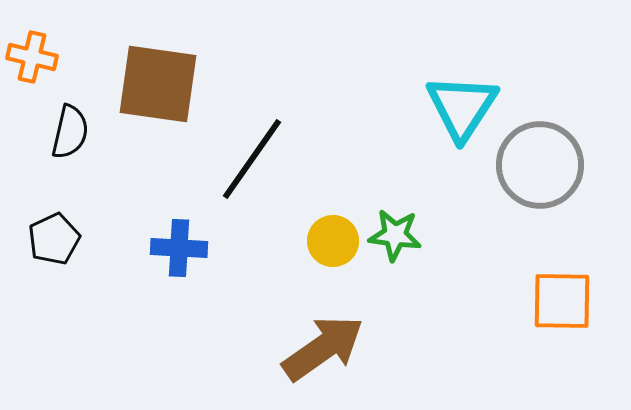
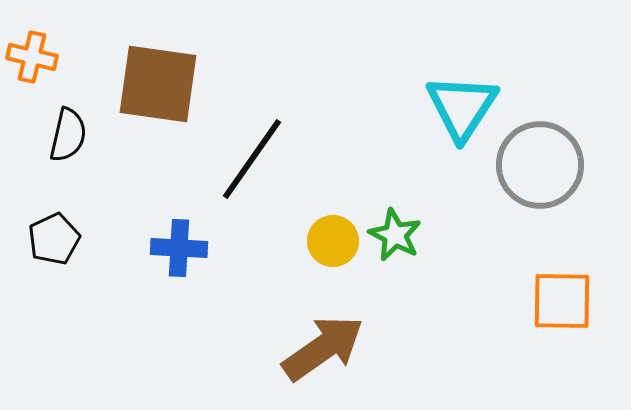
black semicircle: moved 2 px left, 3 px down
green star: rotated 20 degrees clockwise
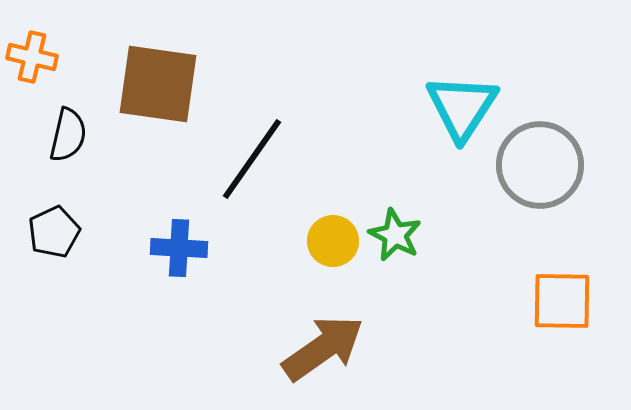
black pentagon: moved 7 px up
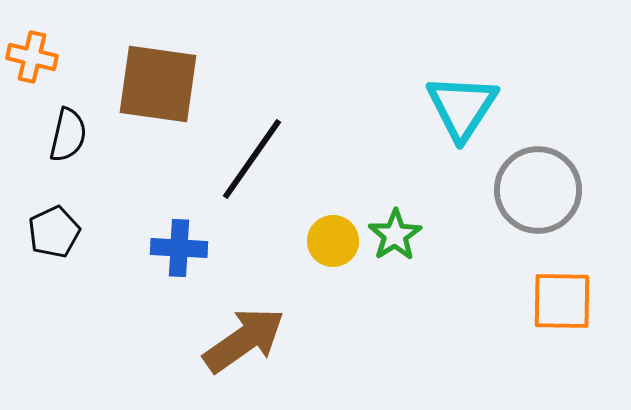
gray circle: moved 2 px left, 25 px down
green star: rotated 12 degrees clockwise
brown arrow: moved 79 px left, 8 px up
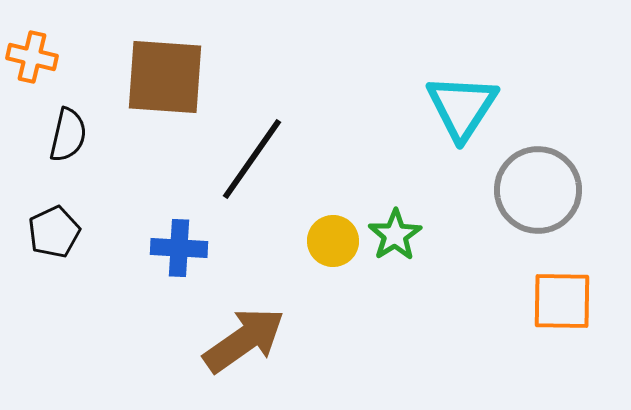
brown square: moved 7 px right, 7 px up; rotated 4 degrees counterclockwise
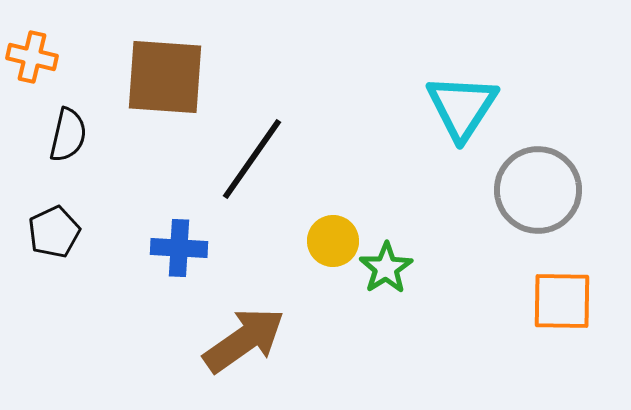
green star: moved 9 px left, 33 px down
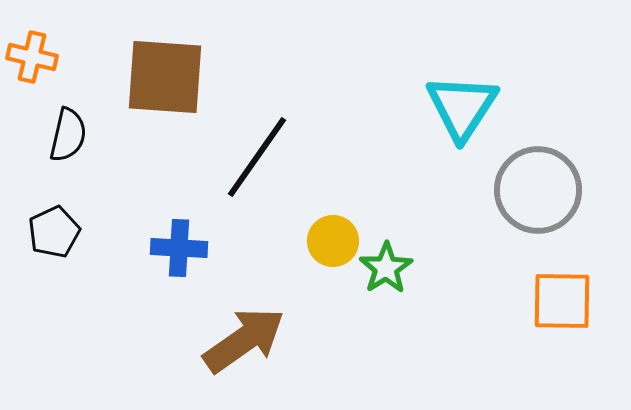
black line: moved 5 px right, 2 px up
